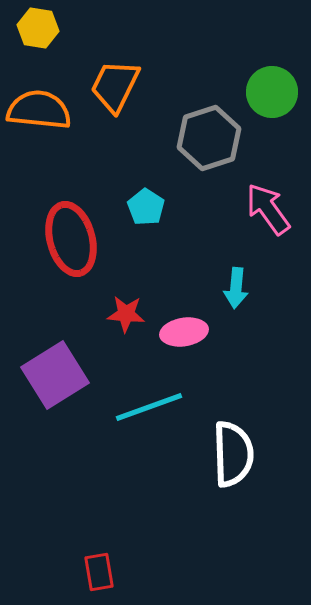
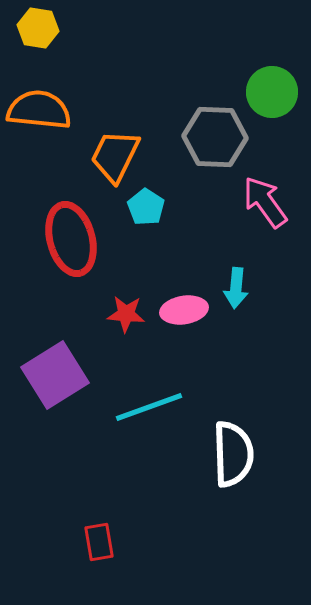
orange trapezoid: moved 70 px down
gray hexagon: moved 6 px right, 1 px up; rotated 20 degrees clockwise
pink arrow: moved 3 px left, 7 px up
pink ellipse: moved 22 px up
red rectangle: moved 30 px up
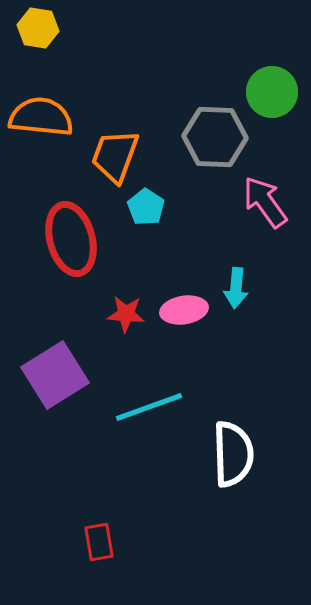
orange semicircle: moved 2 px right, 7 px down
orange trapezoid: rotated 6 degrees counterclockwise
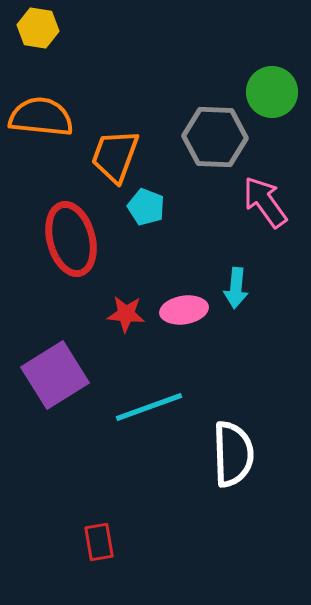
cyan pentagon: rotated 12 degrees counterclockwise
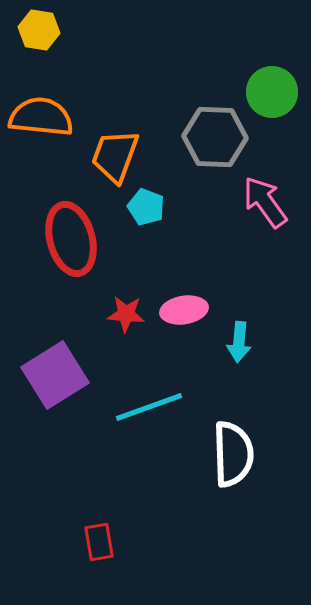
yellow hexagon: moved 1 px right, 2 px down
cyan arrow: moved 3 px right, 54 px down
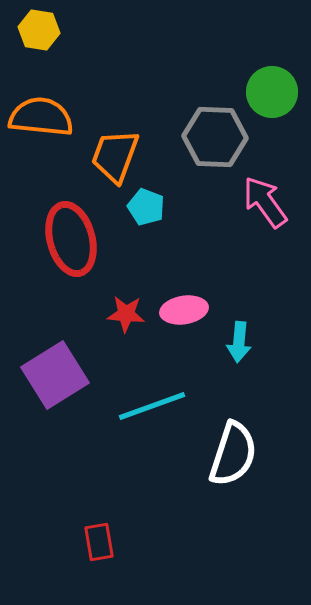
cyan line: moved 3 px right, 1 px up
white semicircle: rotated 20 degrees clockwise
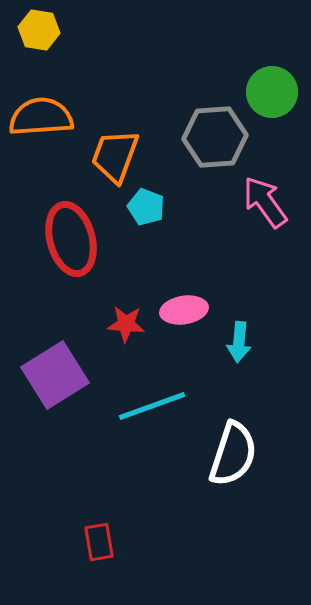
orange semicircle: rotated 10 degrees counterclockwise
gray hexagon: rotated 6 degrees counterclockwise
red star: moved 10 px down
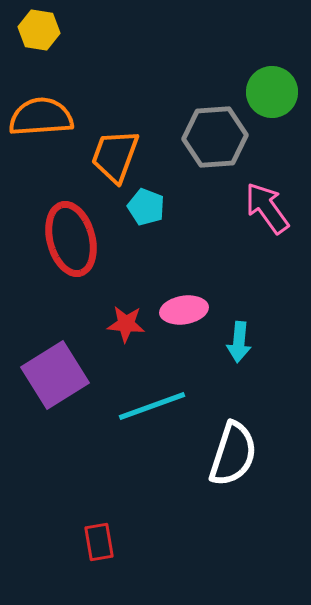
pink arrow: moved 2 px right, 6 px down
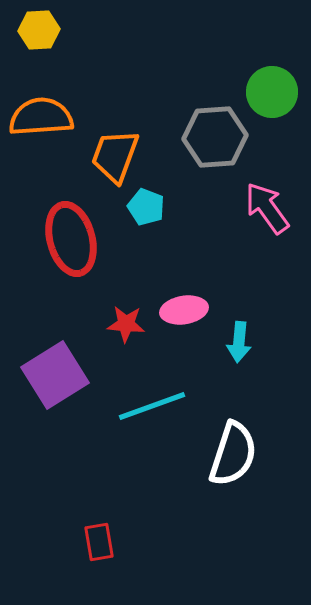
yellow hexagon: rotated 12 degrees counterclockwise
